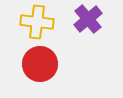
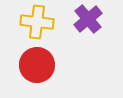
red circle: moved 3 px left, 1 px down
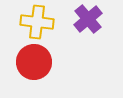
red circle: moved 3 px left, 3 px up
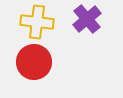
purple cross: moved 1 px left
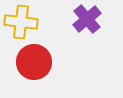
yellow cross: moved 16 px left
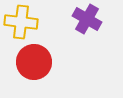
purple cross: rotated 20 degrees counterclockwise
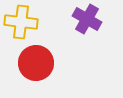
red circle: moved 2 px right, 1 px down
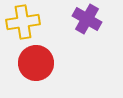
yellow cross: moved 2 px right; rotated 16 degrees counterclockwise
